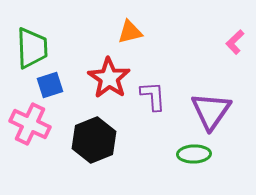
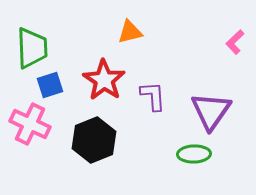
red star: moved 5 px left, 2 px down
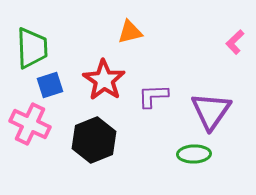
purple L-shape: rotated 88 degrees counterclockwise
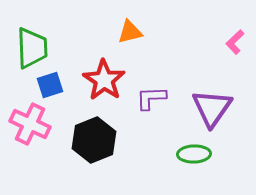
purple L-shape: moved 2 px left, 2 px down
purple triangle: moved 1 px right, 3 px up
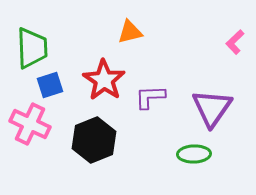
purple L-shape: moved 1 px left, 1 px up
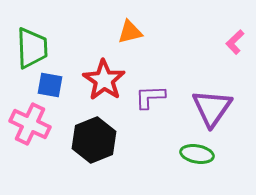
blue square: rotated 28 degrees clockwise
green ellipse: moved 3 px right; rotated 12 degrees clockwise
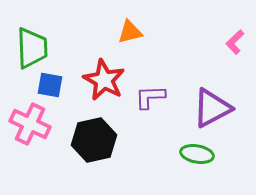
red star: rotated 6 degrees counterclockwise
purple triangle: rotated 27 degrees clockwise
black hexagon: rotated 9 degrees clockwise
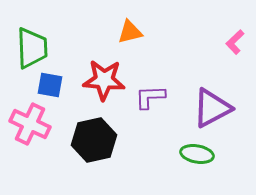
red star: rotated 24 degrees counterclockwise
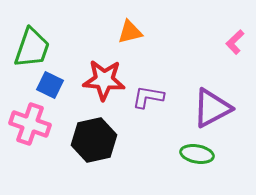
green trapezoid: rotated 21 degrees clockwise
blue square: rotated 16 degrees clockwise
purple L-shape: moved 2 px left; rotated 12 degrees clockwise
pink cross: rotated 6 degrees counterclockwise
